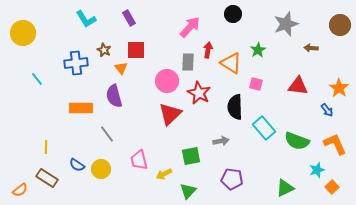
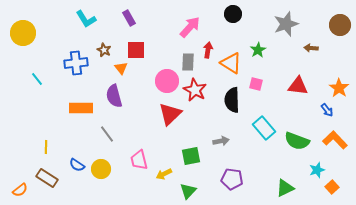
red star at (199, 93): moved 4 px left, 3 px up
black semicircle at (235, 107): moved 3 px left, 7 px up
orange L-shape at (335, 144): moved 4 px up; rotated 20 degrees counterclockwise
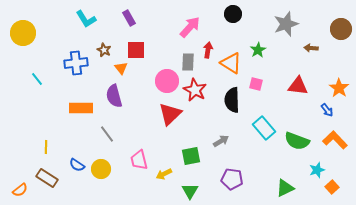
brown circle at (340, 25): moved 1 px right, 4 px down
gray arrow at (221, 141): rotated 21 degrees counterclockwise
green triangle at (188, 191): moved 2 px right; rotated 12 degrees counterclockwise
